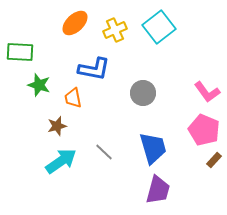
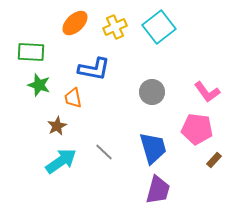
yellow cross: moved 3 px up
green rectangle: moved 11 px right
gray circle: moved 9 px right, 1 px up
brown star: rotated 12 degrees counterclockwise
pink pentagon: moved 7 px left, 1 px up; rotated 16 degrees counterclockwise
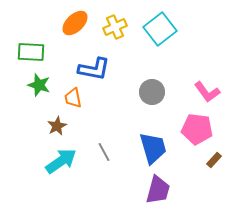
cyan square: moved 1 px right, 2 px down
gray line: rotated 18 degrees clockwise
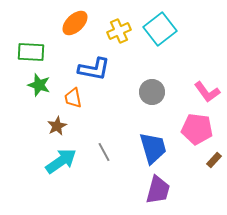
yellow cross: moved 4 px right, 4 px down
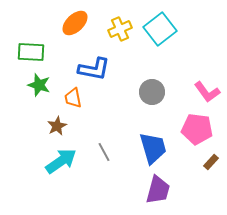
yellow cross: moved 1 px right, 2 px up
brown rectangle: moved 3 px left, 2 px down
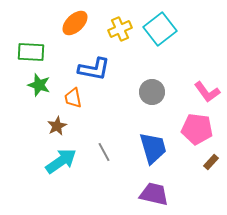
purple trapezoid: moved 4 px left, 4 px down; rotated 92 degrees counterclockwise
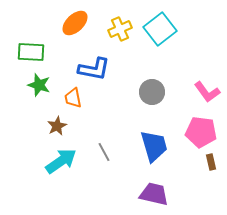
pink pentagon: moved 4 px right, 3 px down
blue trapezoid: moved 1 px right, 2 px up
brown rectangle: rotated 56 degrees counterclockwise
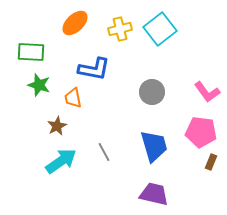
yellow cross: rotated 10 degrees clockwise
brown rectangle: rotated 35 degrees clockwise
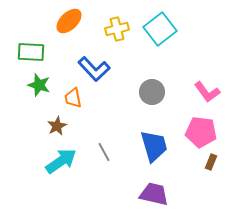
orange ellipse: moved 6 px left, 2 px up
yellow cross: moved 3 px left
blue L-shape: rotated 36 degrees clockwise
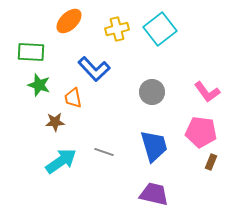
brown star: moved 2 px left, 4 px up; rotated 24 degrees clockwise
gray line: rotated 42 degrees counterclockwise
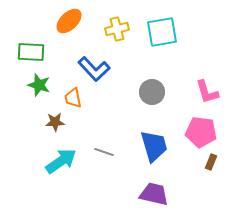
cyan square: moved 2 px right, 3 px down; rotated 28 degrees clockwise
pink L-shape: rotated 20 degrees clockwise
